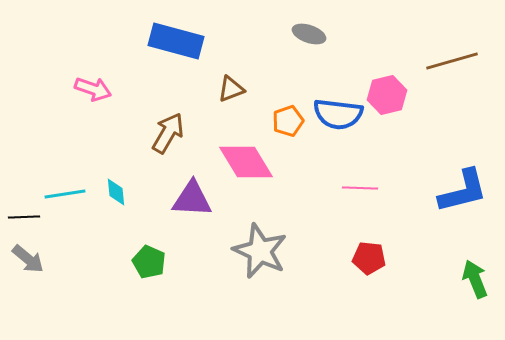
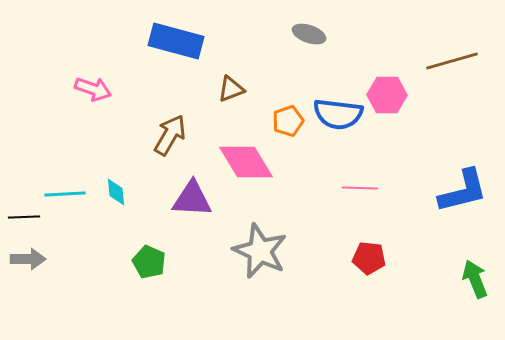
pink hexagon: rotated 15 degrees clockwise
brown arrow: moved 2 px right, 2 px down
cyan line: rotated 6 degrees clockwise
gray arrow: rotated 40 degrees counterclockwise
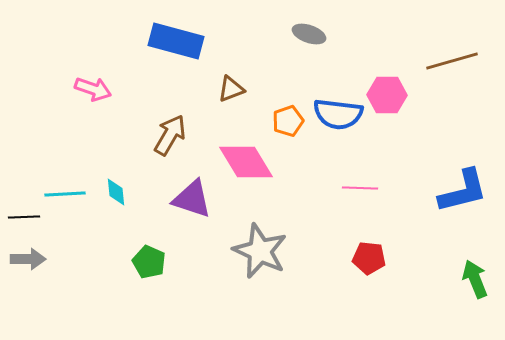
purple triangle: rotated 15 degrees clockwise
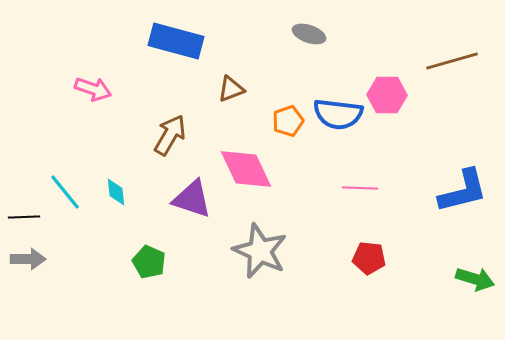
pink diamond: moved 7 px down; rotated 6 degrees clockwise
cyan line: moved 2 px up; rotated 54 degrees clockwise
green arrow: rotated 129 degrees clockwise
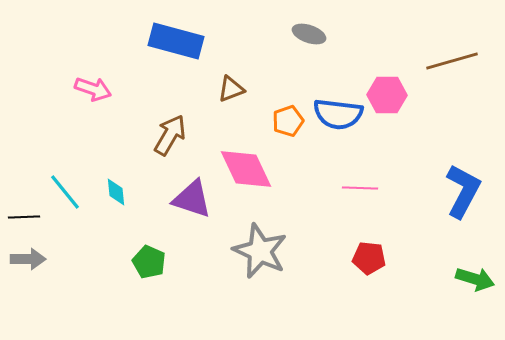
blue L-shape: rotated 48 degrees counterclockwise
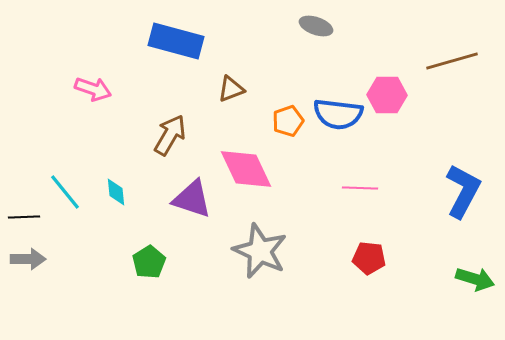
gray ellipse: moved 7 px right, 8 px up
green pentagon: rotated 16 degrees clockwise
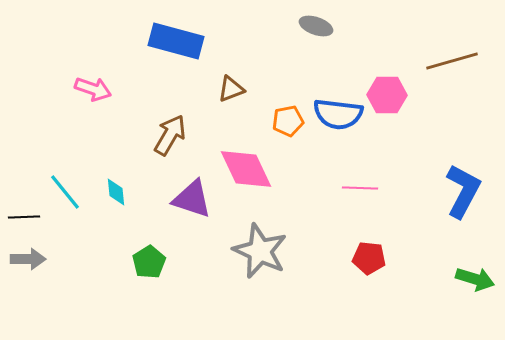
orange pentagon: rotated 8 degrees clockwise
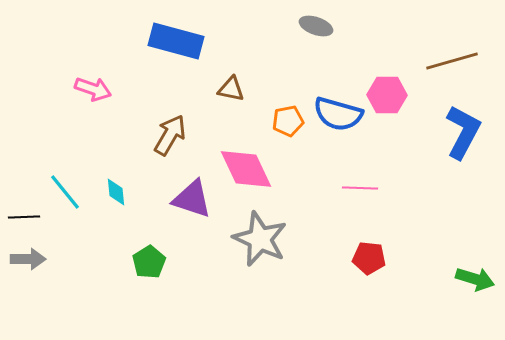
brown triangle: rotated 32 degrees clockwise
blue semicircle: rotated 9 degrees clockwise
blue L-shape: moved 59 px up
gray star: moved 12 px up
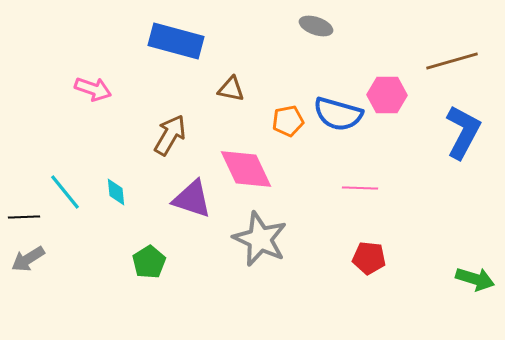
gray arrow: rotated 148 degrees clockwise
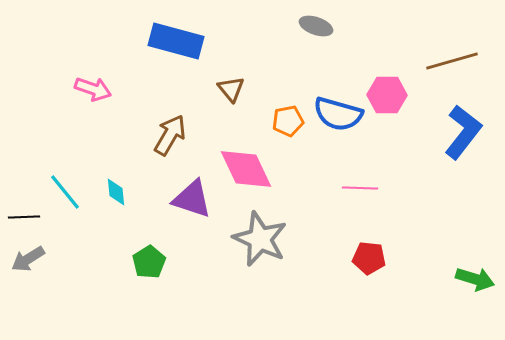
brown triangle: rotated 40 degrees clockwise
blue L-shape: rotated 10 degrees clockwise
